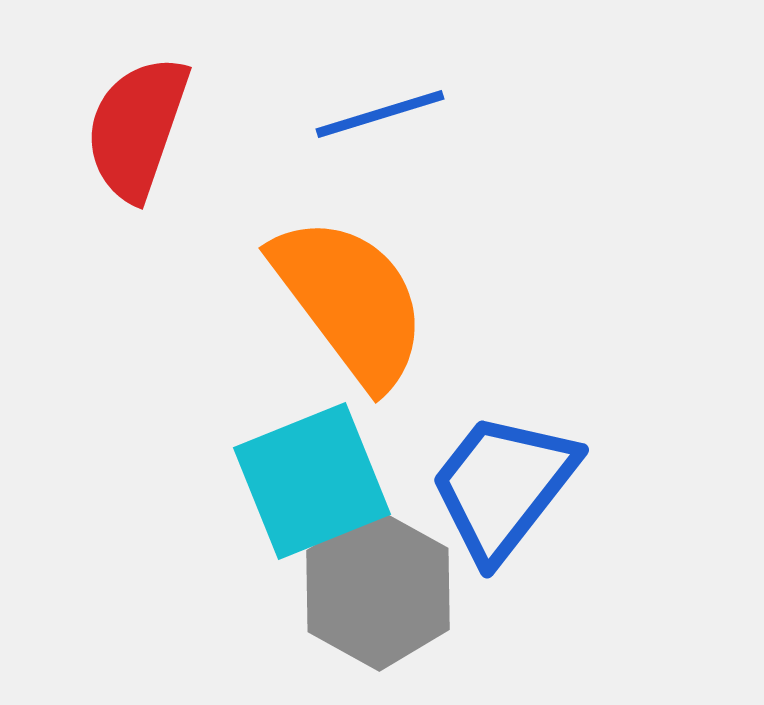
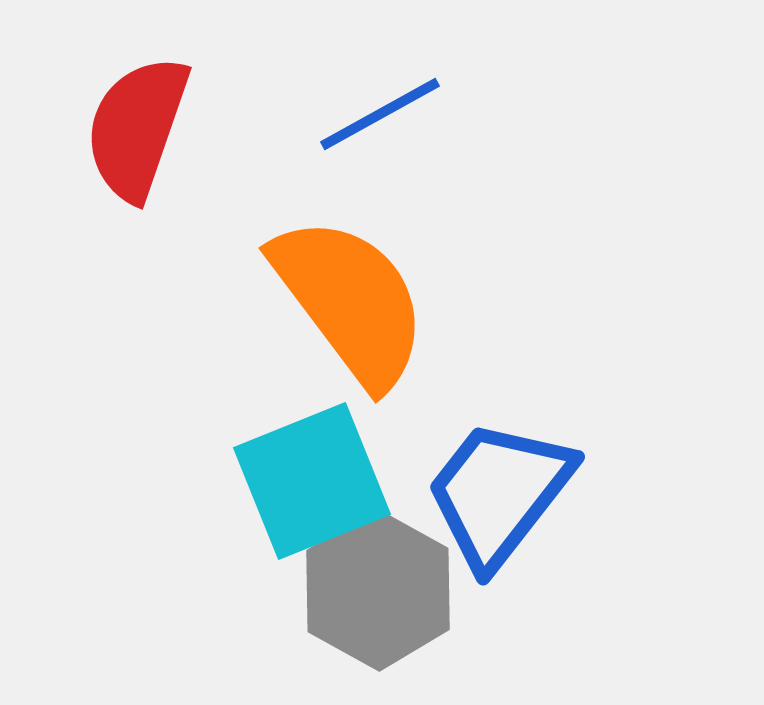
blue line: rotated 12 degrees counterclockwise
blue trapezoid: moved 4 px left, 7 px down
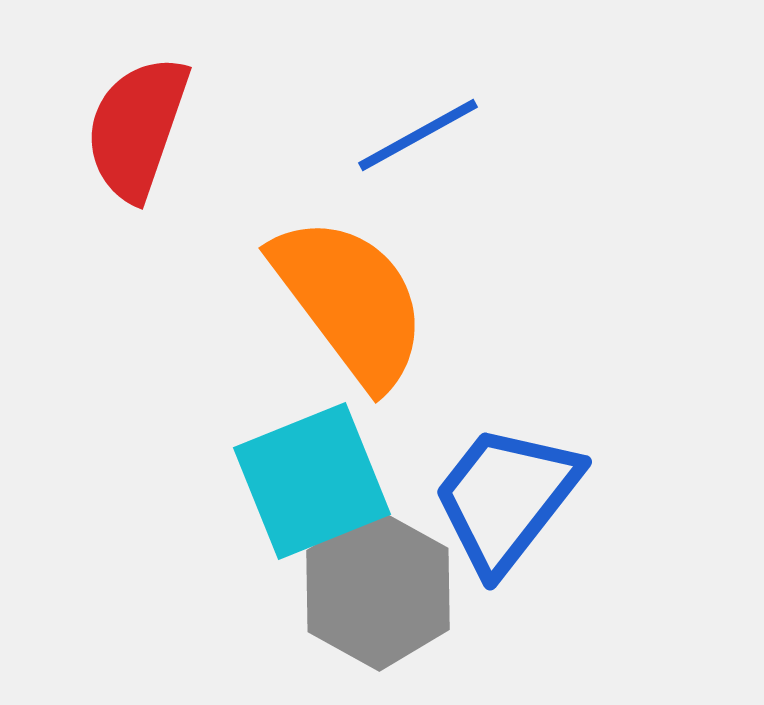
blue line: moved 38 px right, 21 px down
blue trapezoid: moved 7 px right, 5 px down
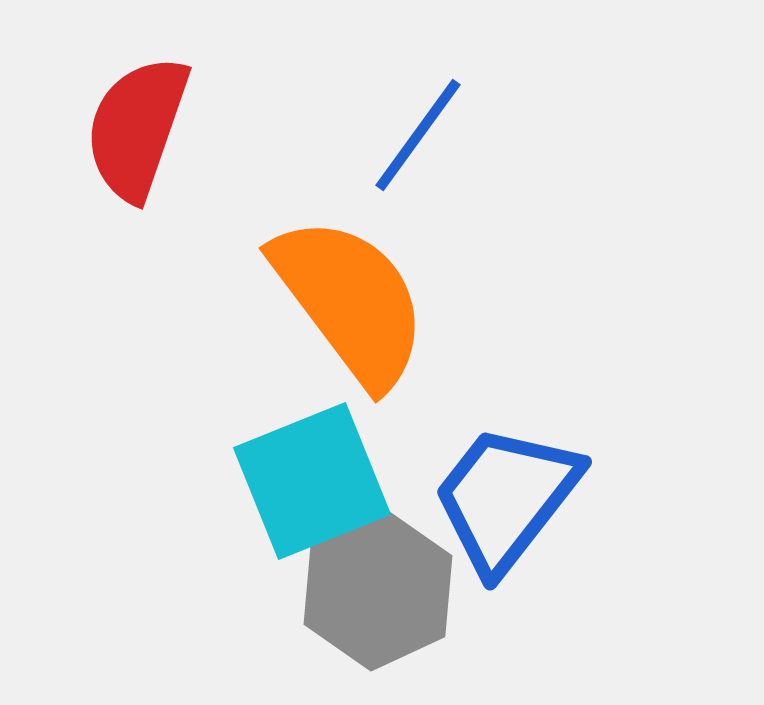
blue line: rotated 25 degrees counterclockwise
gray hexagon: rotated 6 degrees clockwise
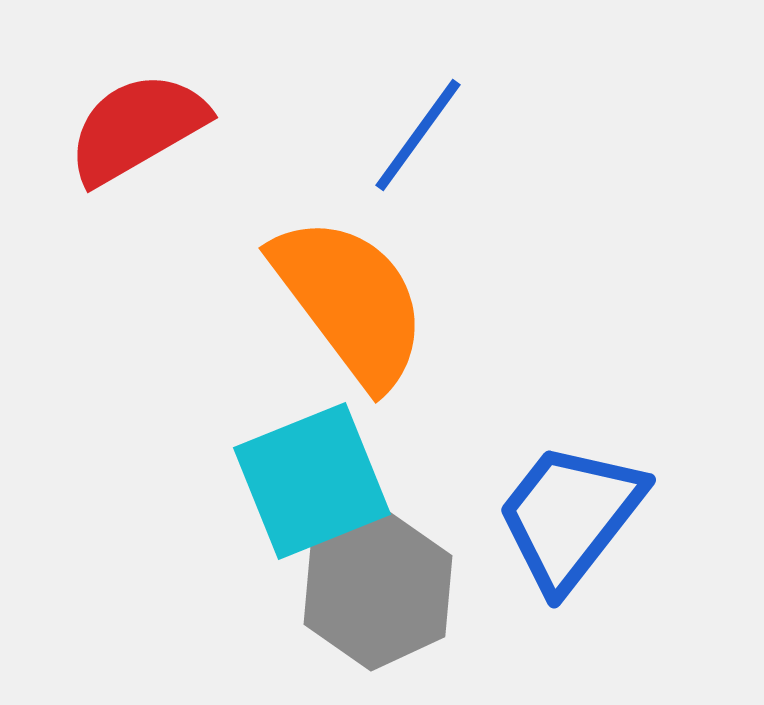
red semicircle: rotated 41 degrees clockwise
blue trapezoid: moved 64 px right, 18 px down
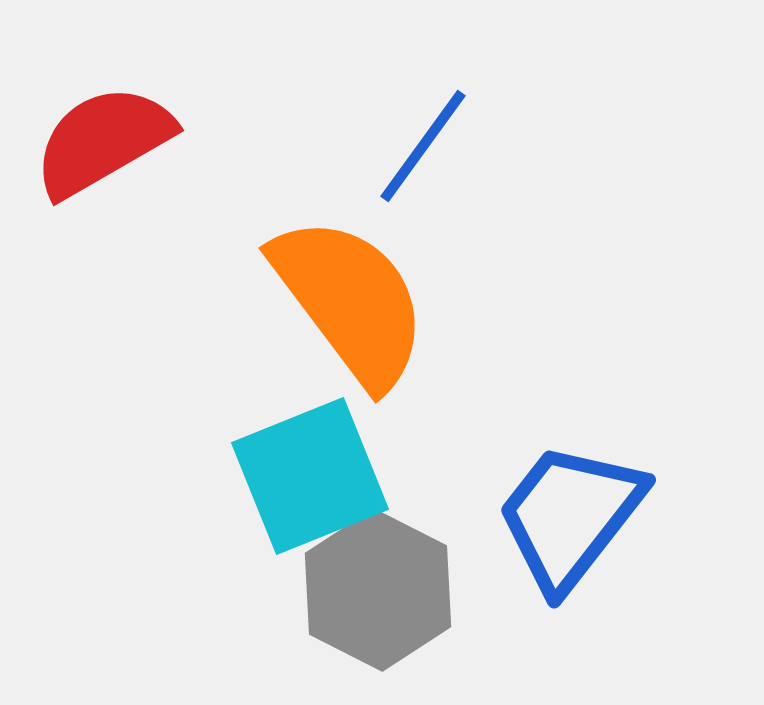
red semicircle: moved 34 px left, 13 px down
blue line: moved 5 px right, 11 px down
cyan square: moved 2 px left, 5 px up
gray hexagon: rotated 8 degrees counterclockwise
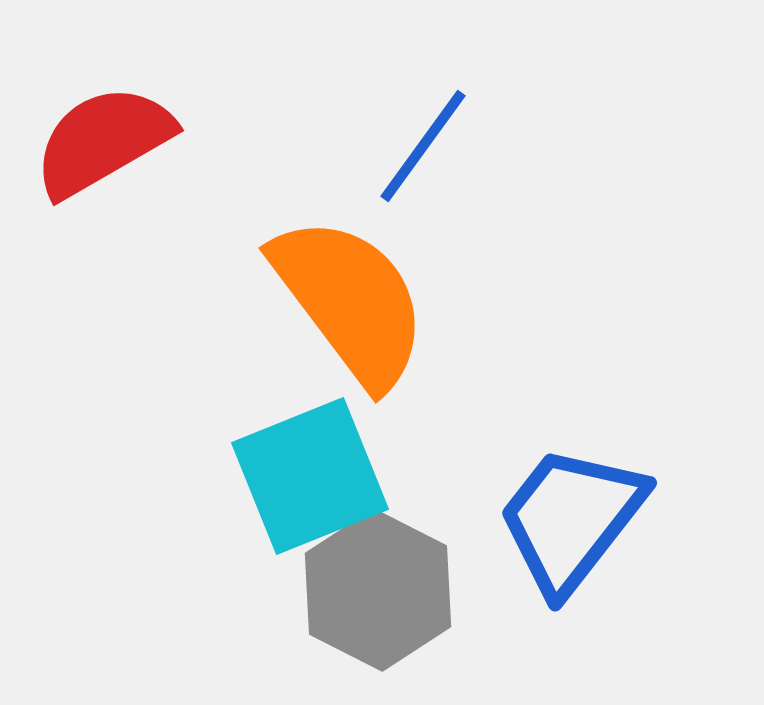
blue trapezoid: moved 1 px right, 3 px down
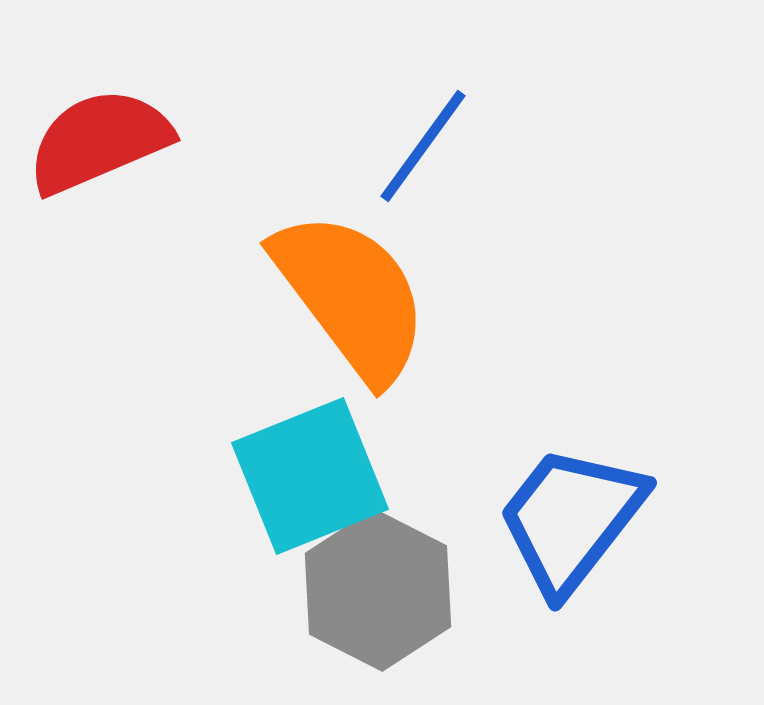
red semicircle: moved 4 px left; rotated 7 degrees clockwise
orange semicircle: moved 1 px right, 5 px up
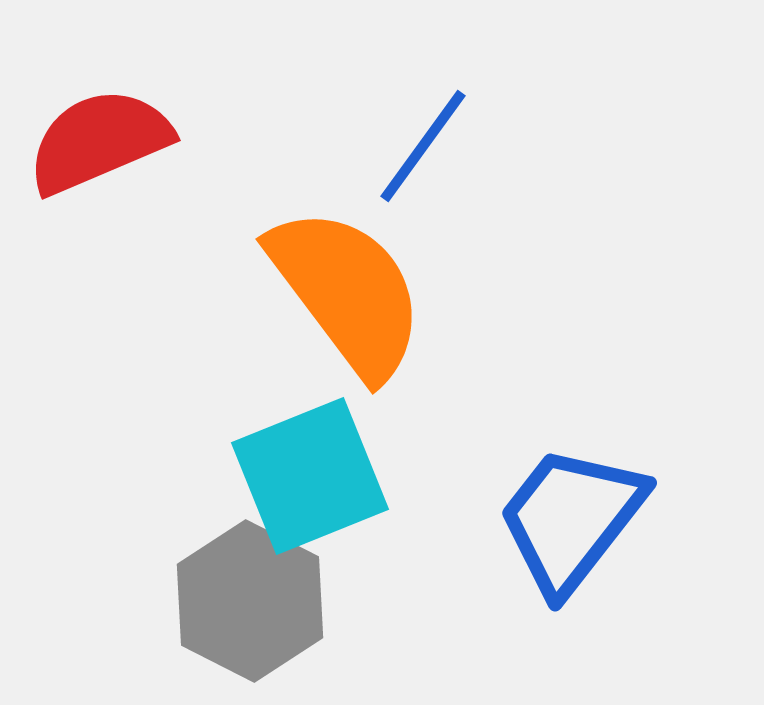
orange semicircle: moved 4 px left, 4 px up
gray hexagon: moved 128 px left, 11 px down
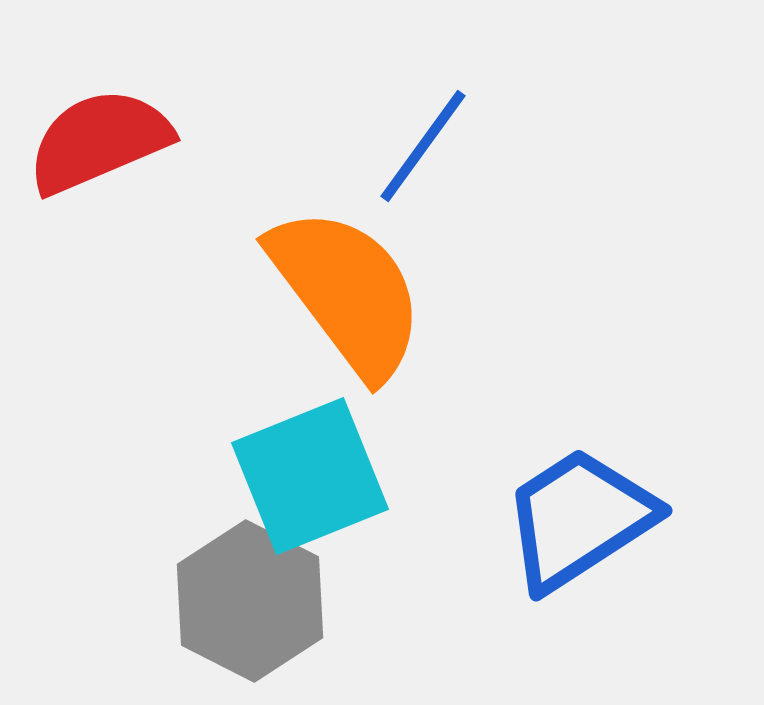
blue trapezoid: moved 8 px right; rotated 19 degrees clockwise
